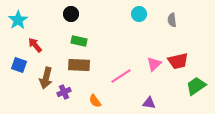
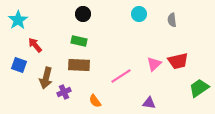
black circle: moved 12 px right
green trapezoid: moved 3 px right, 2 px down
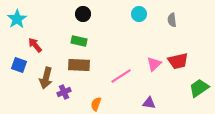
cyan star: moved 1 px left, 1 px up
orange semicircle: moved 1 px right, 3 px down; rotated 56 degrees clockwise
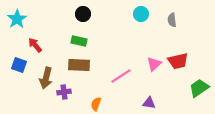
cyan circle: moved 2 px right
purple cross: rotated 16 degrees clockwise
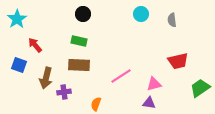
pink triangle: moved 20 px down; rotated 28 degrees clockwise
green trapezoid: moved 1 px right
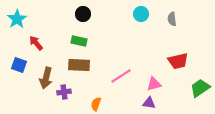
gray semicircle: moved 1 px up
red arrow: moved 1 px right, 2 px up
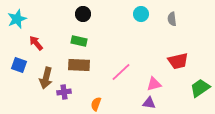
cyan star: rotated 12 degrees clockwise
pink line: moved 4 px up; rotated 10 degrees counterclockwise
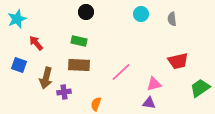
black circle: moved 3 px right, 2 px up
